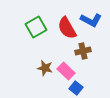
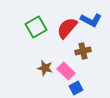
red semicircle: rotated 70 degrees clockwise
blue square: rotated 24 degrees clockwise
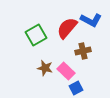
green square: moved 8 px down
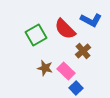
red semicircle: moved 2 px left, 1 px down; rotated 85 degrees counterclockwise
brown cross: rotated 28 degrees counterclockwise
blue square: rotated 16 degrees counterclockwise
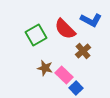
pink rectangle: moved 2 px left, 4 px down
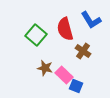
blue L-shape: rotated 30 degrees clockwise
red semicircle: rotated 30 degrees clockwise
green square: rotated 20 degrees counterclockwise
brown cross: rotated 14 degrees counterclockwise
blue square: moved 2 px up; rotated 24 degrees counterclockwise
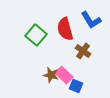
brown star: moved 6 px right, 7 px down
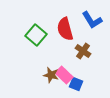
blue L-shape: moved 1 px right
blue square: moved 2 px up
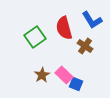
red semicircle: moved 1 px left, 1 px up
green square: moved 1 px left, 2 px down; rotated 15 degrees clockwise
brown cross: moved 2 px right, 5 px up
brown star: moved 9 px left; rotated 28 degrees clockwise
